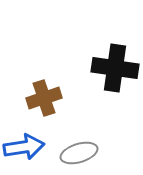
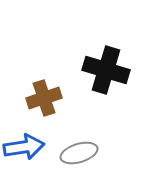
black cross: moved 9 px left, 2 px down; rotated 9 degrees clockwise
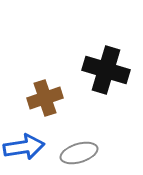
brown cross: moved 1 px right
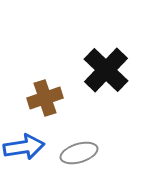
black cross: rotated 27 degrees clockwise
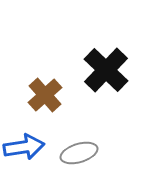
brown cross: moved 3 px up; rotated 24 degrees counterclockwise
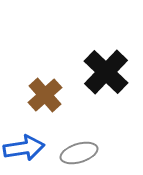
black cross: moved 2 px down
blue arrow: moved 1 px down
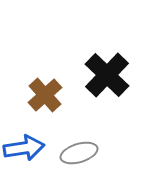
black cross: moved 1 px right, 3 px down
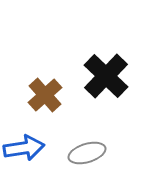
black cross: moved 1 px left, 1 px down
gray ellipse: moved 8 px right
